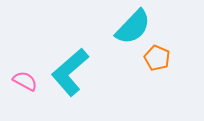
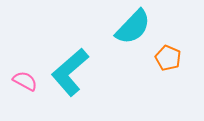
orange pentagon: moved 11 px right
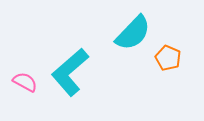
cyan semicircle: moved 6 px down
pink semicircle: moved 1 px down
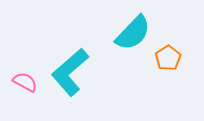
orange pentagon: rotated 15 degrees clockwise
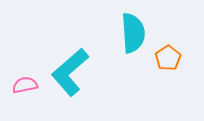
cyan semicircle: rotated 48 degrees counterclockwise
pink semicircle: moved 3 px down; rotated 40 degrees counterclockwise
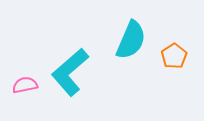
cyan semicircle: moved 2 px left, 7 px down; rotated 27 degrees clockwise
orange pentagon: moved 6 px right, 2 px up
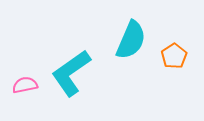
cyan L-shape: moved 1 px right, 1 px down; rotated 6 degrees clockwise
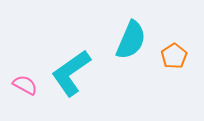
pink semicircle: rotated 40 degrees clockwise
